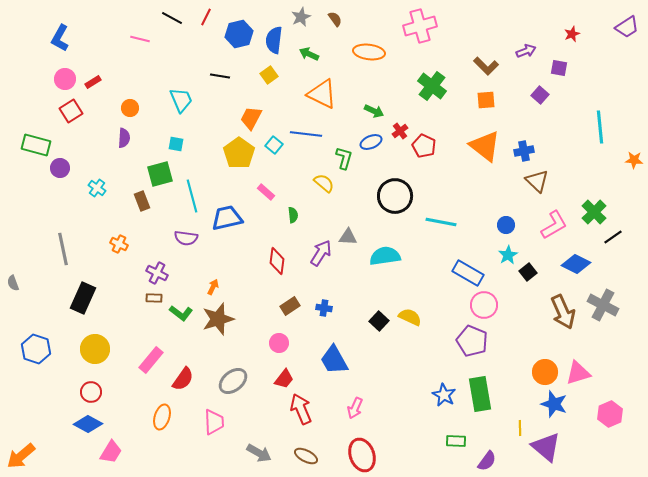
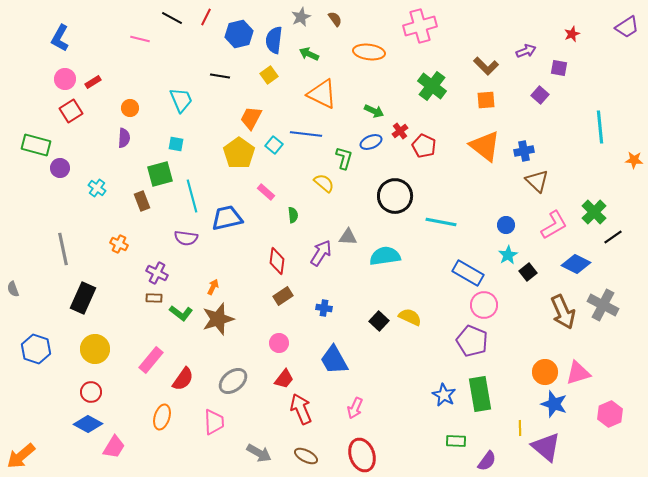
gray semicircle at (13, 283): moved 6 px down
brown rectangle at (290, 306): moved 7 px left, 10 px up
pink trapezoid at (111, 452): moved 3 px right, 5 px up
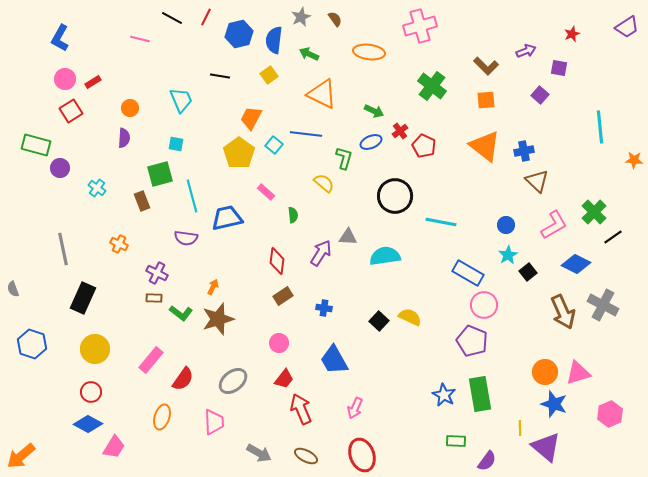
blue hexagon at (36, 349): moved 4 px left, 5 px up
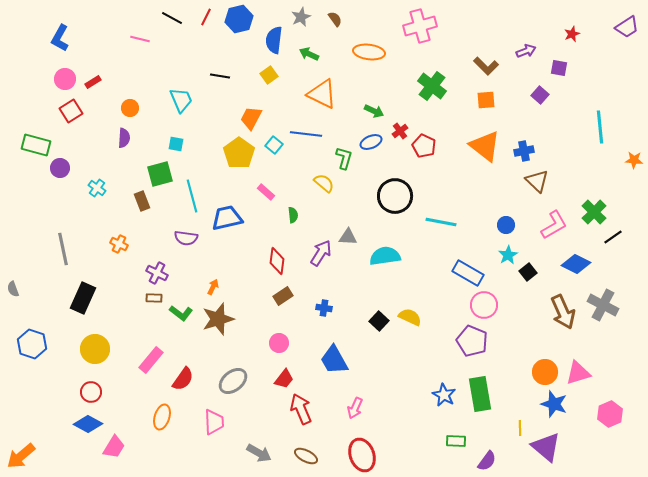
blue hexagon at (239, 34): moved 15 px up
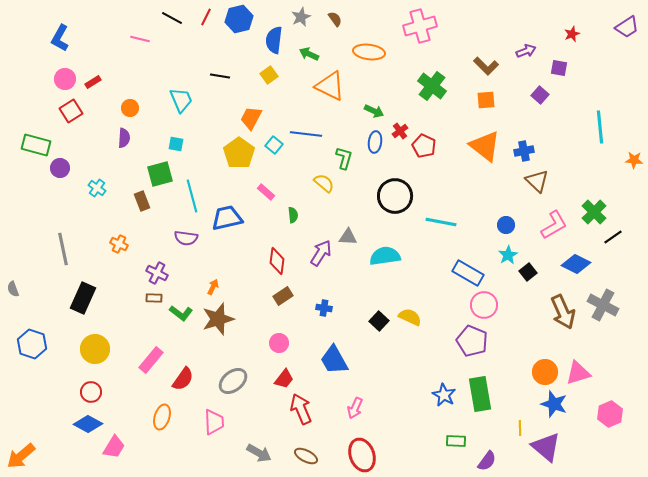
orange triangle at (322, 94): moved 8 px right, 8 px up
blue ellipse at (371, 142): moved 4 px right; rotated 60 degrees counterclockwise
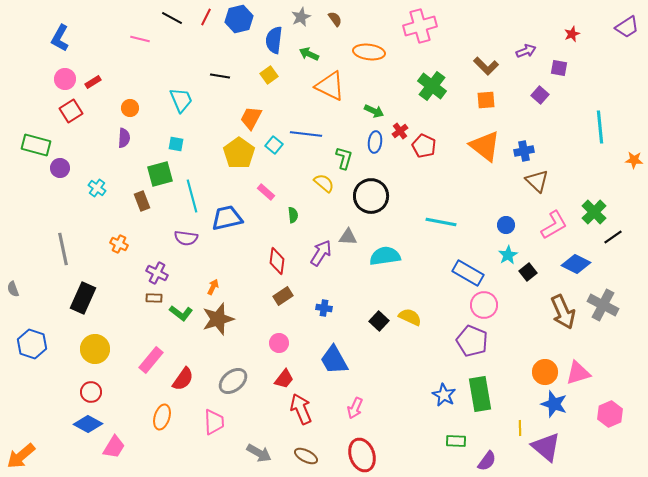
black circle at (395, 196): moved 24 px left
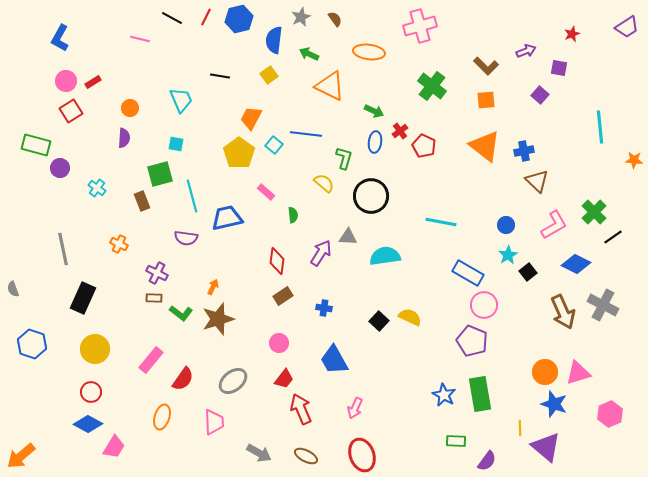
pink circle at (65, 79): moved 1 px right, 2 px down
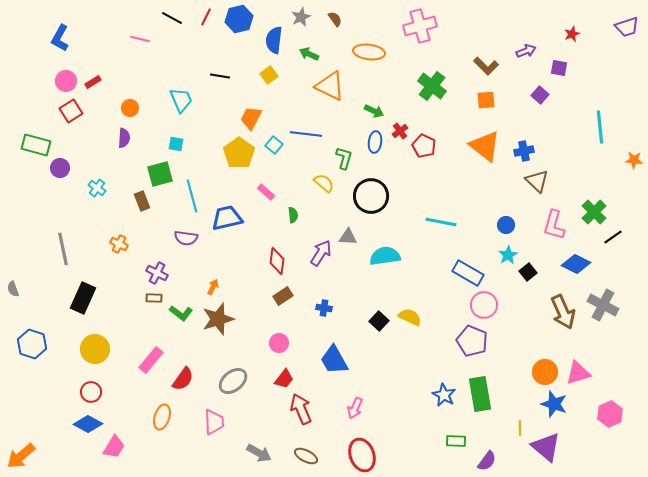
purple trapezoid at (627, 27): rotated 15 degrees clockwise
pink L-shape at (554, 225): rotated 136 degrees clockwise
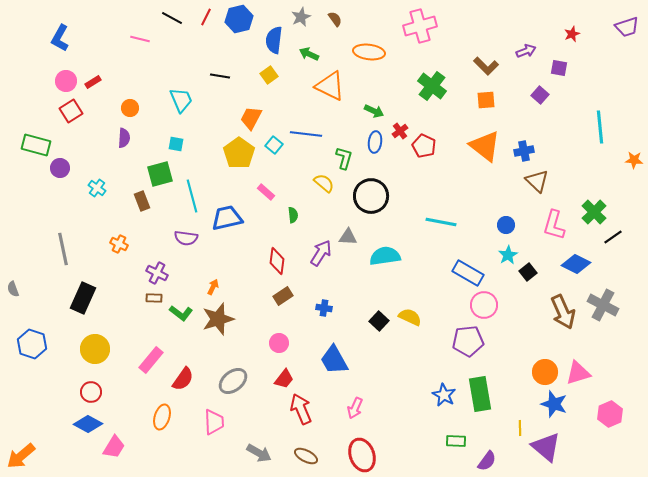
purple pentagon at (472, 341): moved 4 px left; rotated 28 degrees counterclockwise
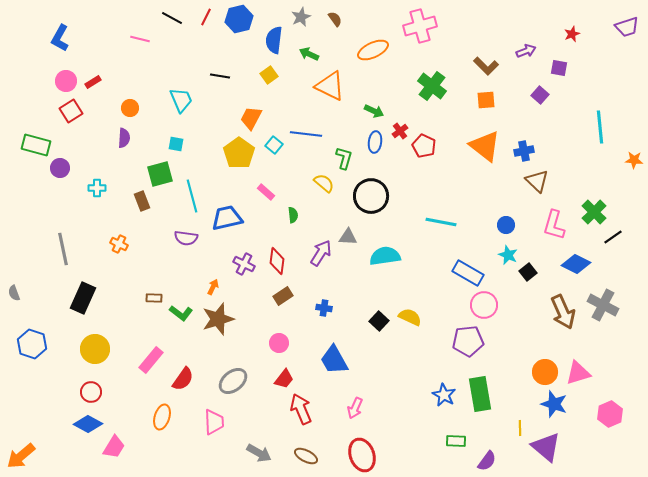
orange ellipse at (369, 52): moved 4 px right, 2 px up; rotated 32 degrees counterclockwise
cyan cross at (97, 188): rotated 36 degrees counterclockwise
cyan star at (508, 255): rotated 18 degrees counterclockwise
purple cross at (157, 273): moved 87 px right, 9 px up
gray semicircle at (13, 289): moved 1 px right, 4 px down
